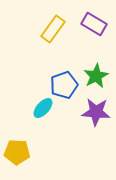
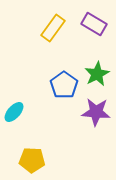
yellow rectangle: moved 1 px up
green star: moved 1 px right, 2 px up
blue pentagon: rotated 16 degrees counterclockwise
cyan ellipse: moved 29 px left, 4 px down
yellow pentagon: moved 15 px right, 8 px down
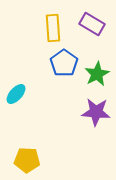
purple rectangle: moved 2 px left
yellow rectangle: rotated 40 degrees counterclockwise
blue pentagon: moved 22 px up
cyan ellipse: moved 2 px right, 18 px up
yellow pentagon: moved 5 px left
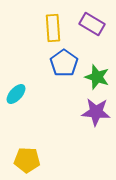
green star: moved 3 px down; rotated 25 degrees counterclockwise
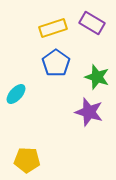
purple rectangle: moved 1 px up
yellow rectangle: rotated 76 degrees clockwise
blue pentagon: moved 8 px left
purple star: moved 7 px left; rotated 12 degrees clockwise
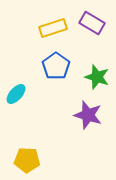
blue pentagon: moved 3 px down
purple star: moved 1 px left, 3 px down
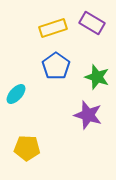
yellow pentagon: moved 12 px up
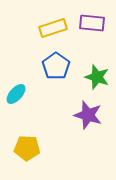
purple rectangle: rotated 25 degrees counterclockwise
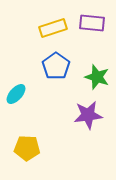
purple star: rotated 24 degrees counterclockwise
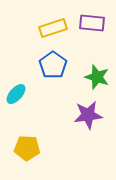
blue pentagon: moved 3 px left, 1 px up
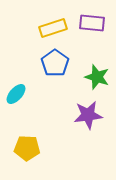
blue pentagon: moved 2 px right, 2 px up
